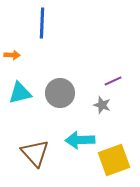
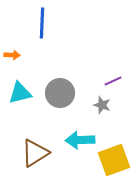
brown triangle: rotated 40 degrees clockwise
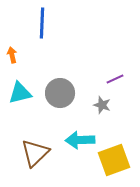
orange arrow: rotated 105 degrees counterclockwise
purple line: moved 2 px right, 2 px up
brown triangle: rotated 12 degrees counterclockwise
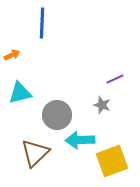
orange arrow: rotated 77 degrees clockwise
gray circle: moved 3 px left, 22 px down
yellow square: moved 2 px left, 1 px down
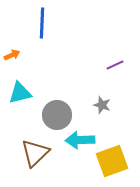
purple line: moved 14 px up
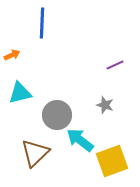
gray star: moved 3 px right
cyan arrow: rotated 40 degrees clockwise
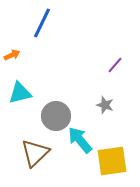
blue line: rotated 24 degrees clockwise
purple line: rotated 24 degrees counterclockwise
gray circle: moved 1 px left, 1 px down
cyan arrow: rotated 12 degrees clockwise
yellow square: rotated 12 degrees clockwise
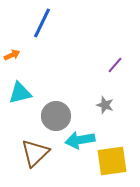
cyan arrow: rotated 60 degrees counterclockwise
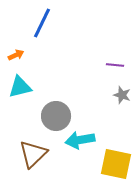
orange arrow: moved 4 px right
purple line: rotated 54 degrees clockwise
cyan triangle: moved 6 px up
gray star: moved 17 px right, 10 px up
brown triangle: moved 2 px left, 1 px down
yellow square: moved 4 px right, 3 px down; rotated 20 degrees clockwise
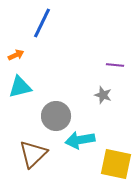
gray star: moved 19 px left
